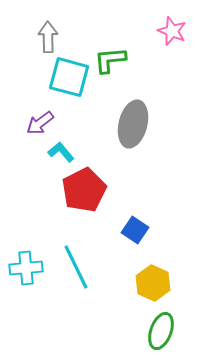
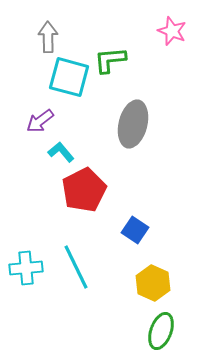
purple arrow: moved 2 px up
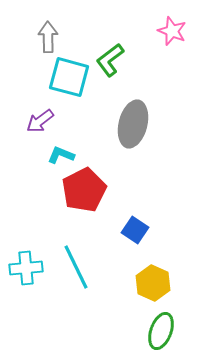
green L-shape: rotated 32 degrees counterclockwise
cyan L-shape: moved 3 px down; rotated 28 degrees counterclockwise
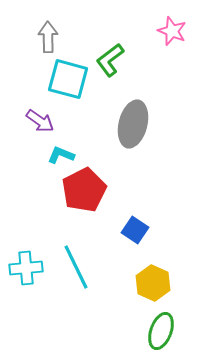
cyan square: moved 1 px left, 2 px down
purple arrow: rotated 108 degrees counterclockwise
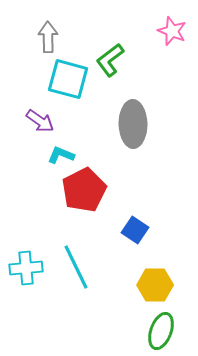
gray ellipse: rotated 15 degrees counterclockwise
yellow hexagon: moved 2 px right, 2 px down; rotated 24 degrees counterclockwise
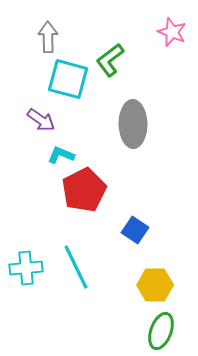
pink star: moved 1 px down
purple arrow: moved 1 px right, 1 px up
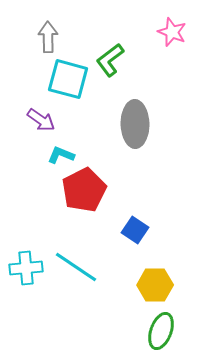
gray ellipse: moved 2 px right
cyan line: rotated 30 degrees counterclockwise
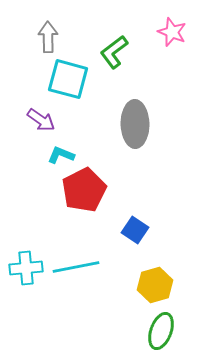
green L-shape: moved 4 px right, 8 px up
cyan line: rotated 45 degrees counterclockwise
yellow hexagon: rotated 16 degrees counterclockwise
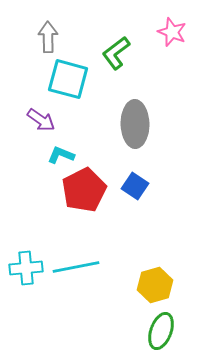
green L-shape: moved 2 px right, 1 px down
blue square: moved 44 px up
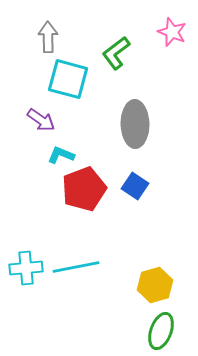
red pentagon: moved 1 px up; rotated 6 degrees clockwise
